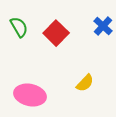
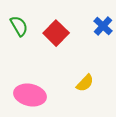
green semicircle: moved 1 px up
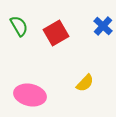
red square: rotated 15 degrees clockwise
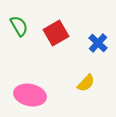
blue cross: moved 5 px left, 17 px down
yellow semicircle: moved 1 px right
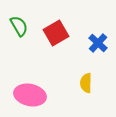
yellow semicircle: rotated 138 degrees clockwise
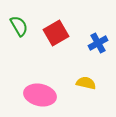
blue cross: rotated 18 degrees clockwise
yellow semicircle: rotated 102 degrees clockwise
pink ellipse: moved 10 px right
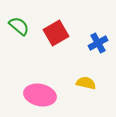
green semicircle: rotated 20 degrees counterclockwise
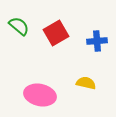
blue cross: moved 1 px left, 2 px up; rotated 24 degrees clockwise
